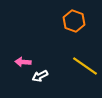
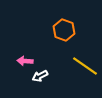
orange hexagon: moved 10 px left, 9 px down
pink arrow: moved 2 px right, 1 px up
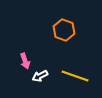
pink arrow: rotated 112 degrees counterclockwise
yellow line: moved 10 px left, 10 px down; rotated 16 degrees counterclockwise
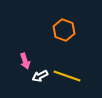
yellow line: moved 8 px left
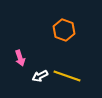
pink arrow: moved 5 px left, 3 px up
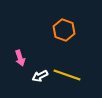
yellow line: moved 1 px up
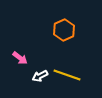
orange hexagon: rotated 15 degrees clockwise
pink arrow: rotated 35 degrees counterclockwise
